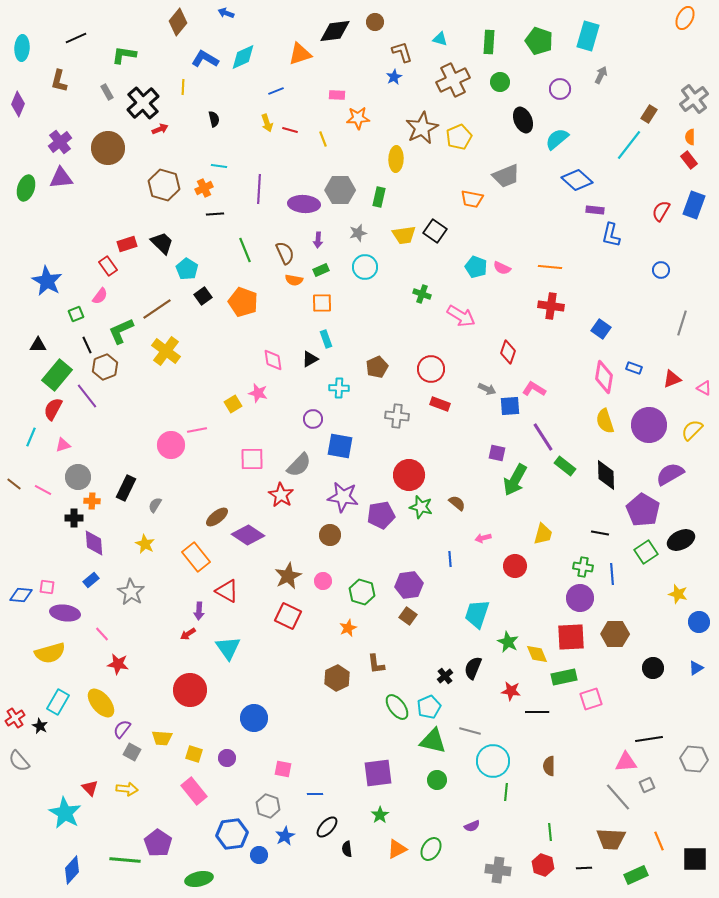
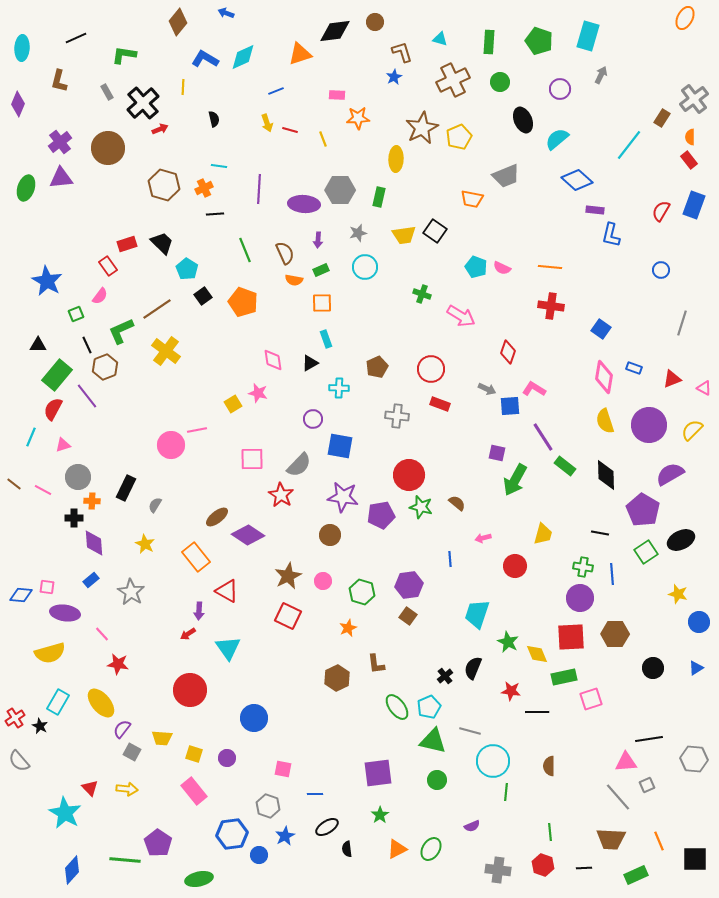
brown rectangle at (649, 114): moved 13 px right, 4 px down
black triangle at (310, 359): moved 4 px down
black ellipse at (327, 827): rotated 15 degrees clockwise
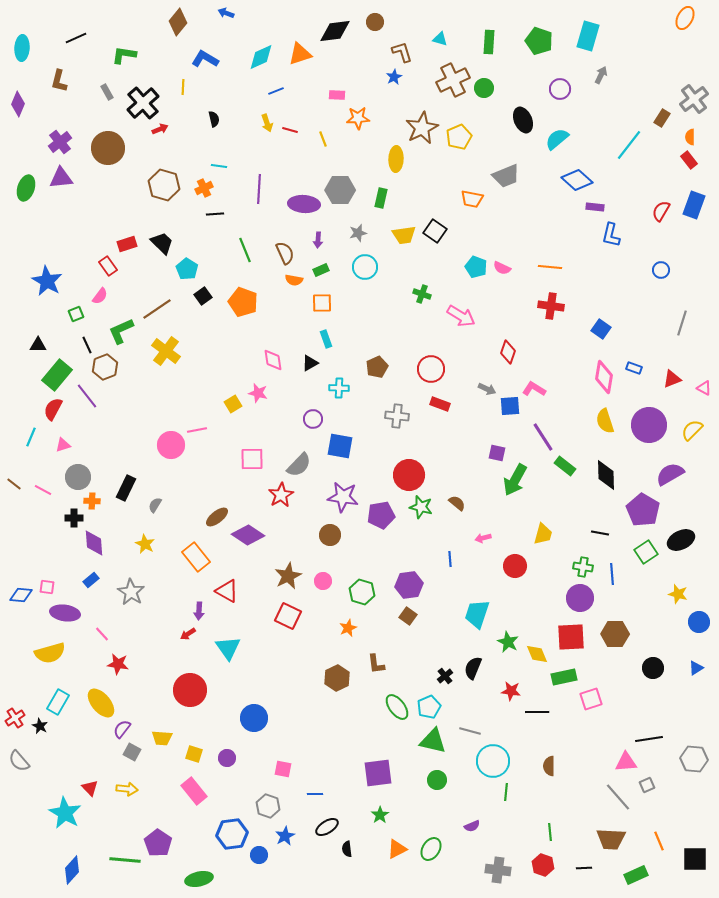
cyan diamond at (243, 57): moved 18 px right
green circle at (500, 82): moved 16 px left, 6 px down
green rectangle at (379, 197): moved 2 px right, 1 px down
purple rectangle at (595, 210): moved 3 px up
red star at (281, 495): rotated 10 degrees clockwise
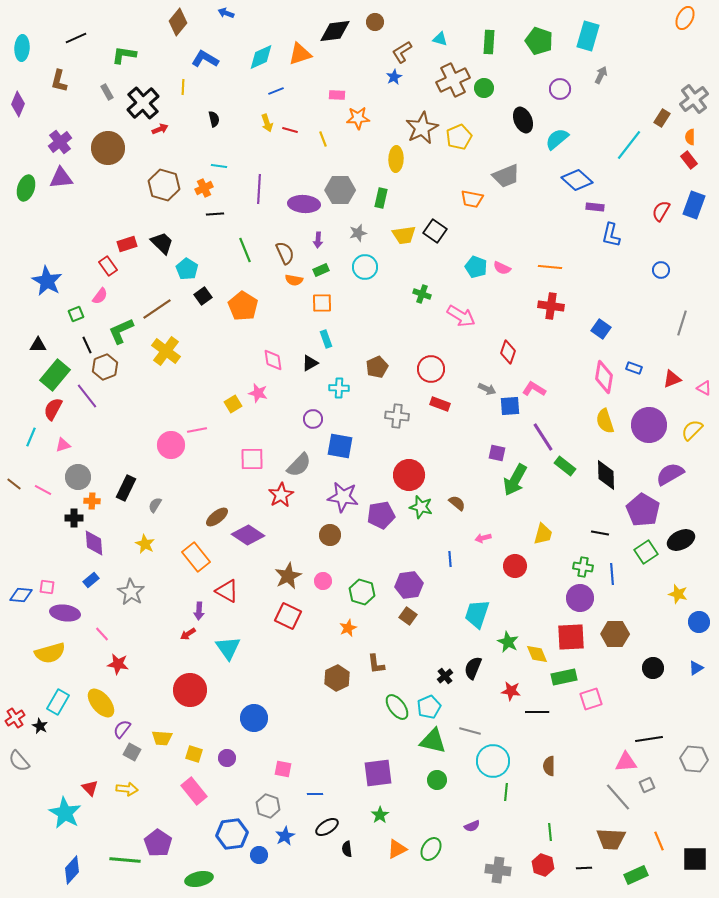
brown L-shape at (402, 52): rotated 105 degrees counterclockwise
orange pentagon at (243, 302): moved 4 px down; rotated 12 degrees clockwise
green rectangle at (57, 375): moved 2 px left
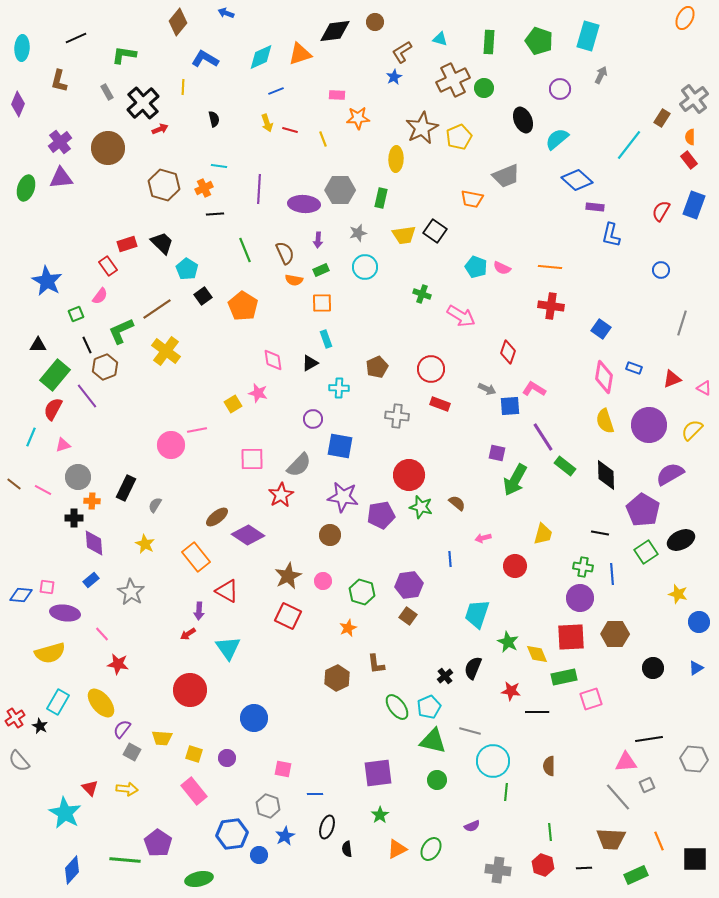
black ellipse at (327, 827): rotated 40 degrees counterclockwise
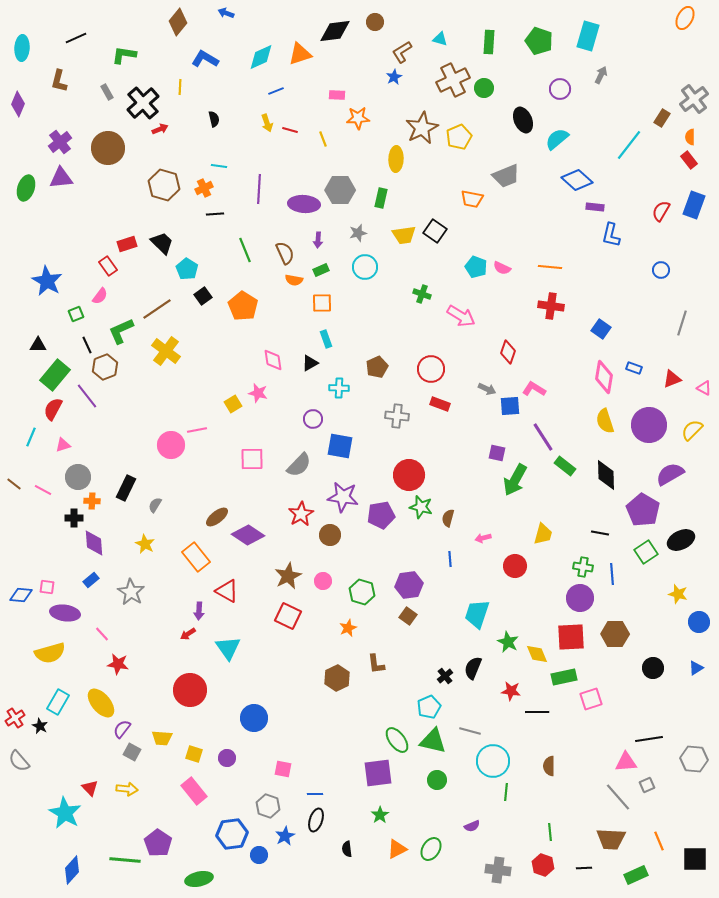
yellow line at (183, 87): moved 3 px left
red star at (281, 495): moved 20 px right, 19 px down
brown semicircle at (457, 503): moved 9 px left, 15 px down; rotated 114 degrees counterclockwise
green ellipse at (397, 707): moved 33 px down
black ellipse at (327, 827): moved 11 px left, 7 px up
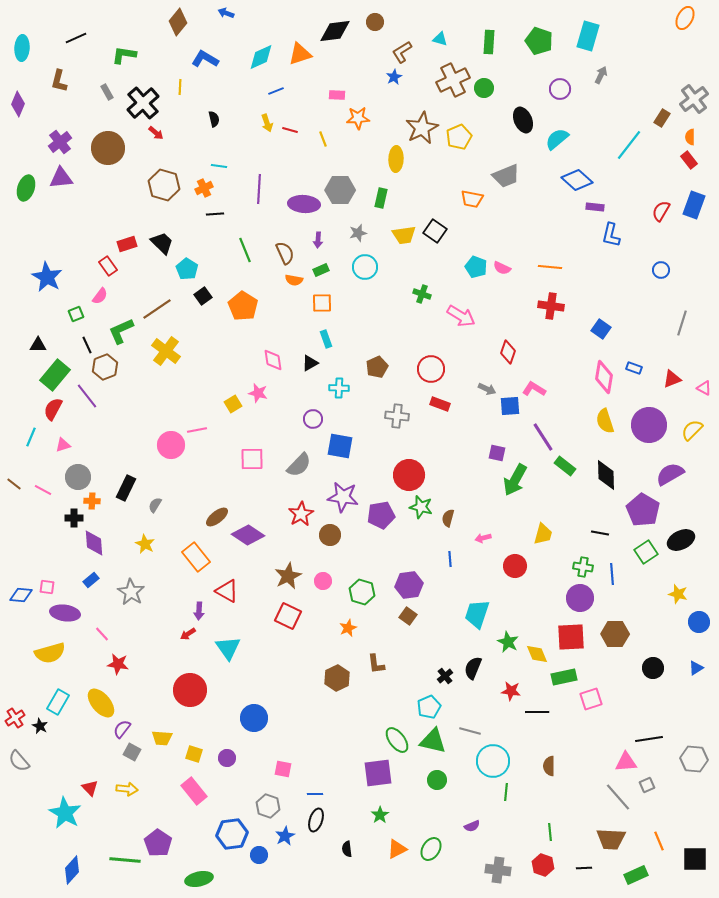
red arrow at (160, 129): moved 4 px left, 4 px down; rotated 63 degrees clockwise
blue star at (47, 281): moved 4 px up
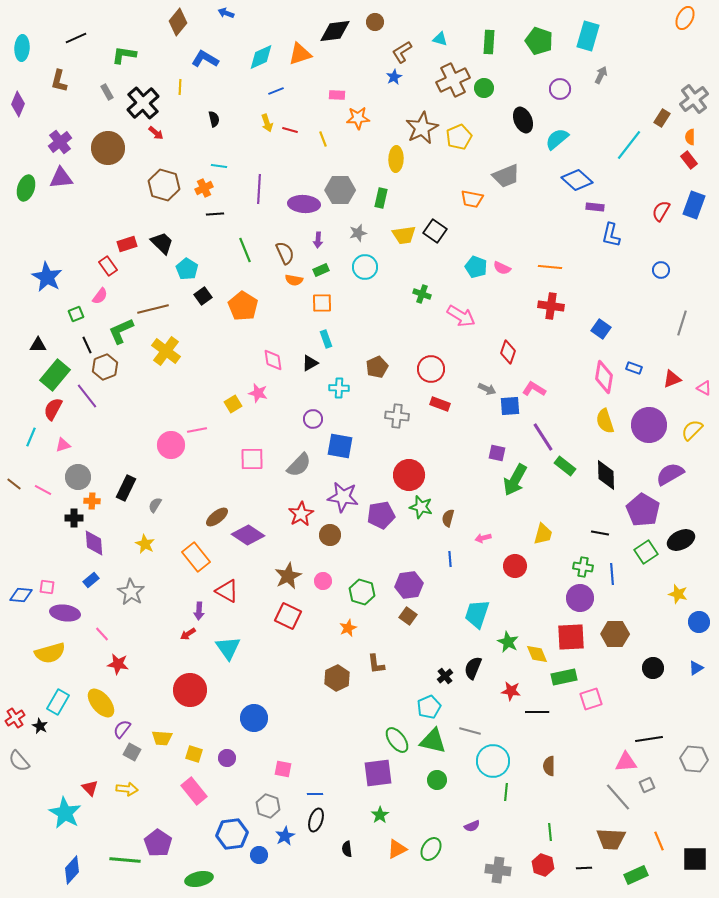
brown line at (157, 309): moved 4 px left; rotated 20 degrees clockwise
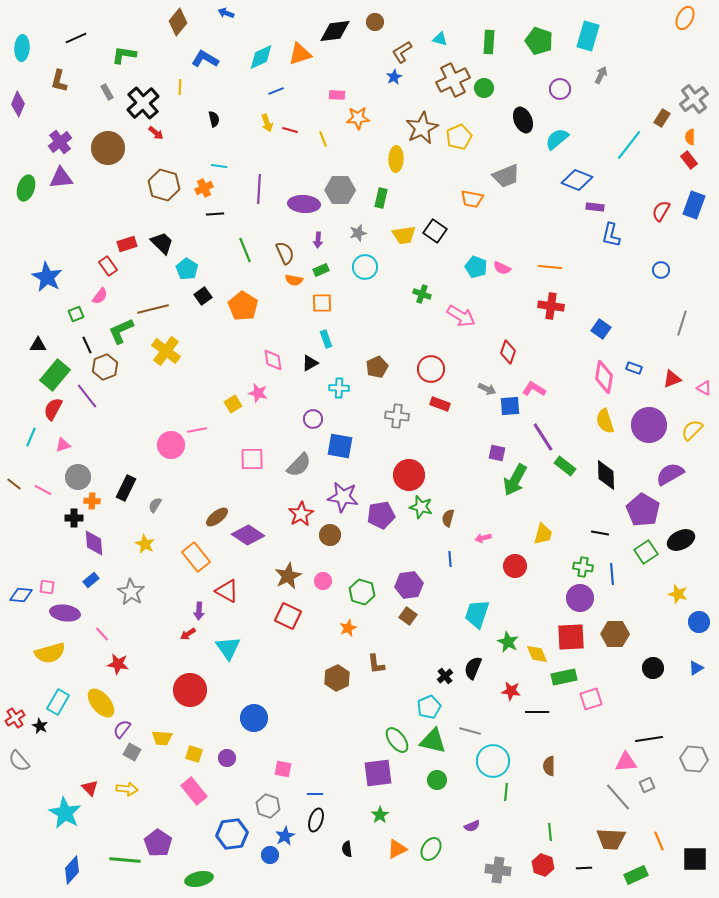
blue diamond at (577, 180): rotated 20 degrees counterclockwise
blue circle at (259, 855): moved 11 px right
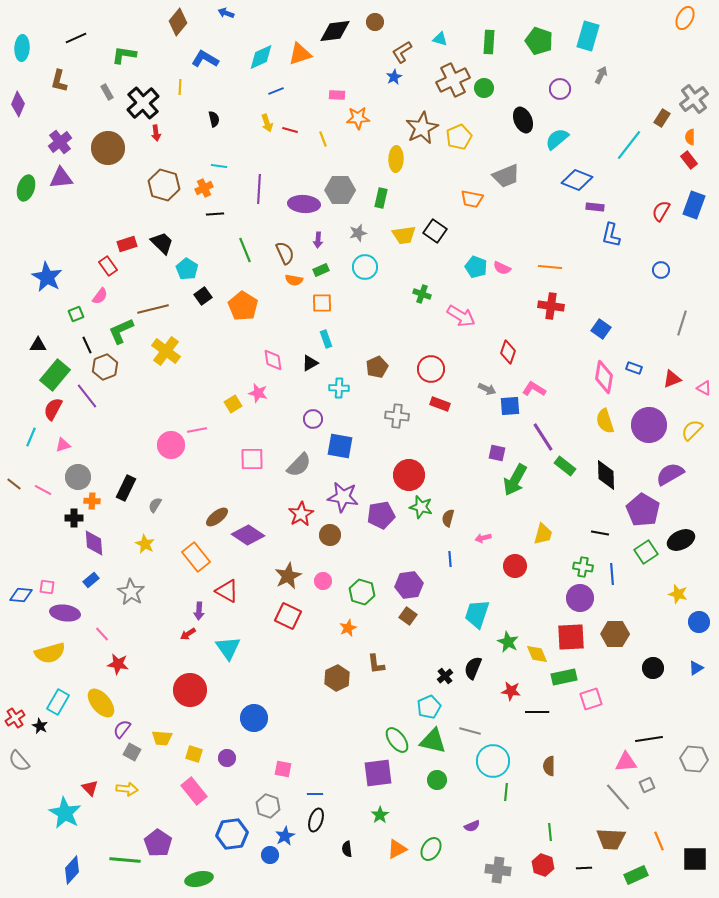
red arrow at (156, 133): rotated 42 degrees clockwise
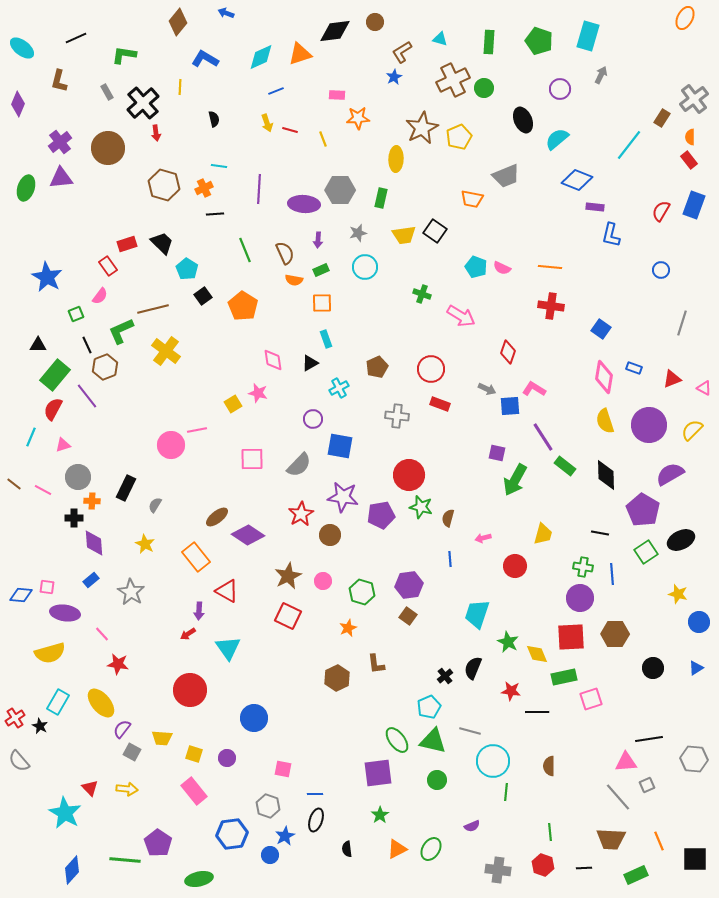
cyan ellipse at (22, 48): rotated 55 degrees counterclockwise
cyan cross at (339, 388): rotated 30 degrees counterclockwise
